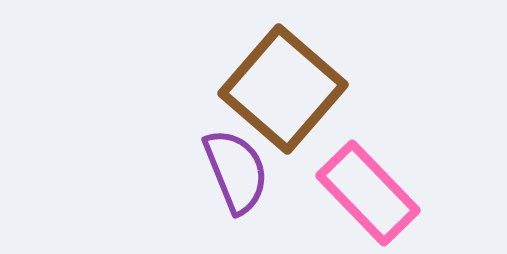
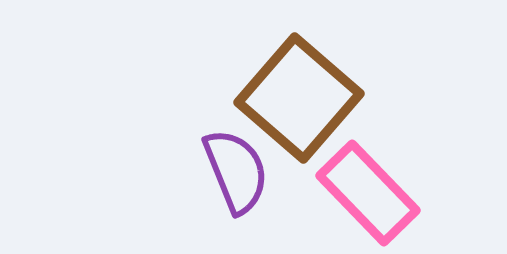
brown square: moved 16 px right, 9 px down
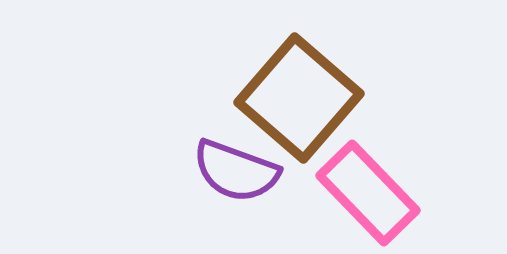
purple semicircle: rotated 132 degrees clockwise
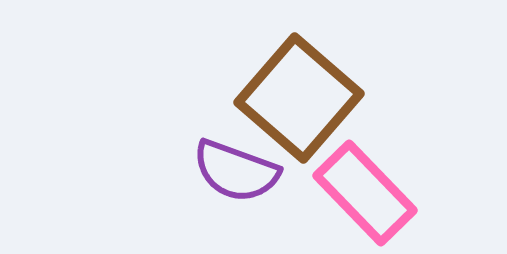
pink rectangle: moved 3 px left
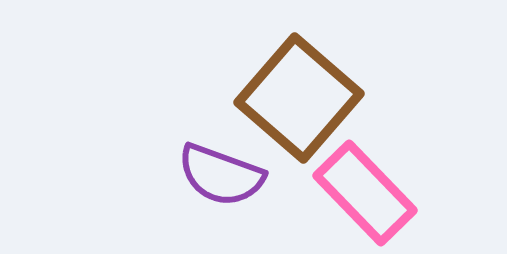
purple semicircle: moved 15 px left, 4 px down
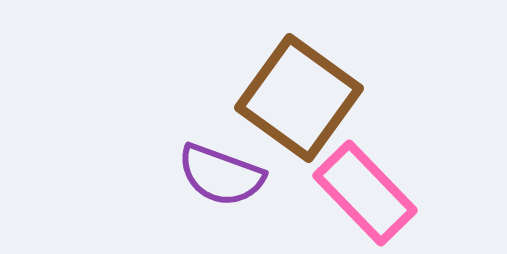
brown square: rotated 5 degrees counterclockwise
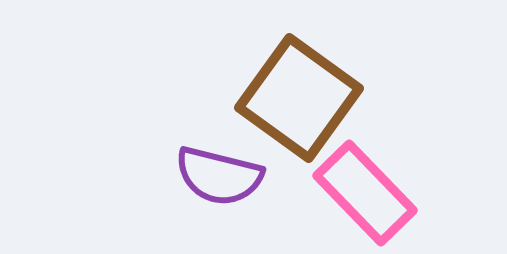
purple semicircle: moved 2 px left, 1 px down; rotated 6 degrees counterclockwise
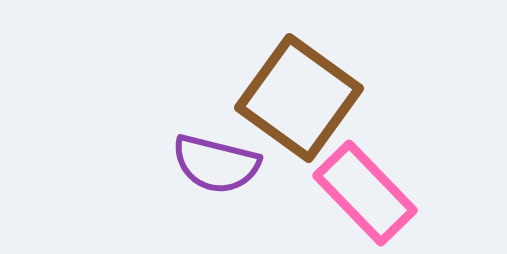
purple semicircle: moved 3 px left, 12 px up
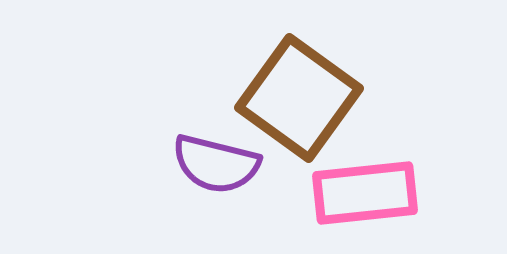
pink rectangle: rotated 52 degrees counterclockwise
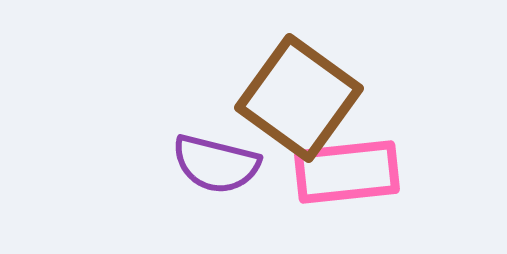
pink rectangle: moved 18 px left, 21 px up
